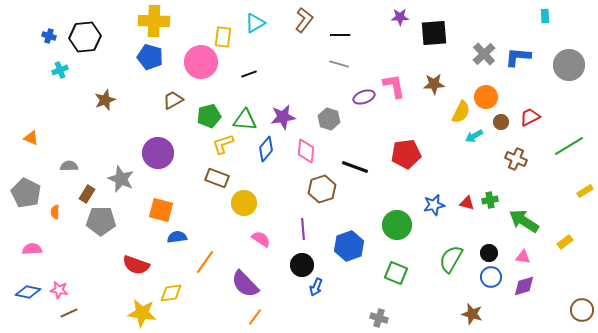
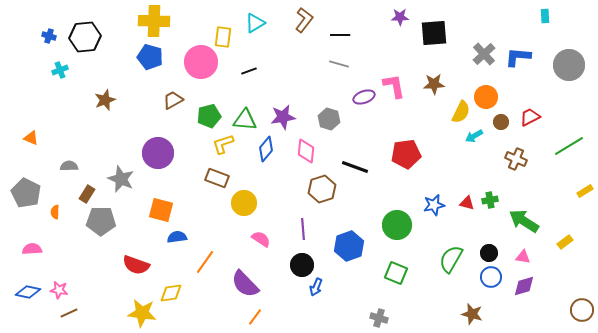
black line at (249, 74): moved 3 px up
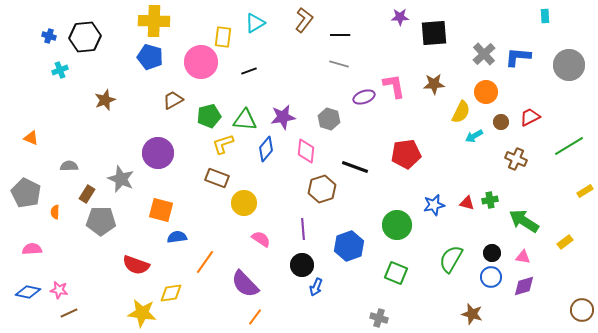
orange circle at (486, 97): moved 5 px up
black circle at (489, 253): moved 3 px right
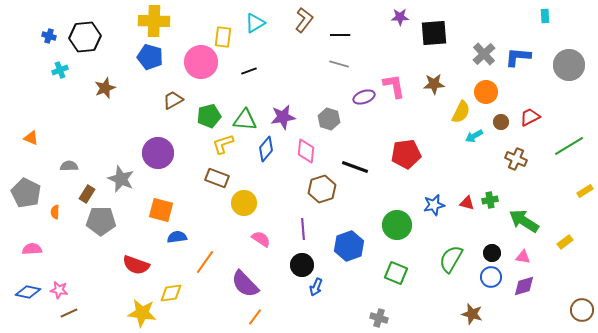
brown star at (105, 100): moved 12 px up
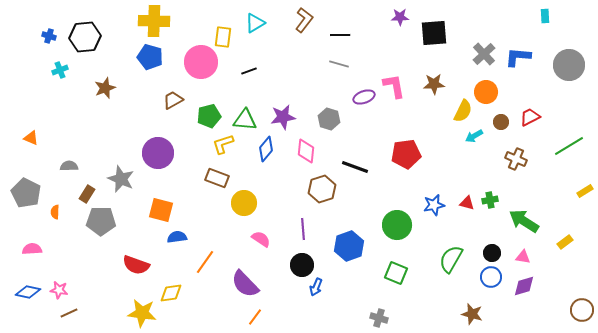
yellow semicircle at (461, 112): moved 2 px right, 1 px up
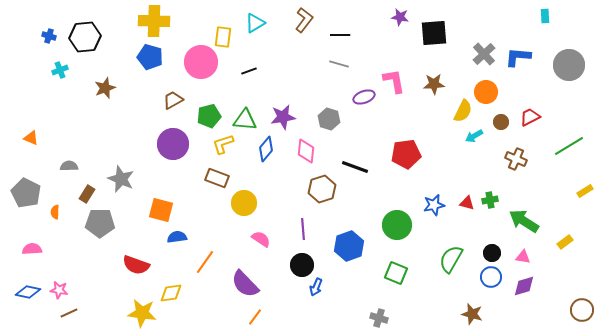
purple star at (400, 17): rotated 12 degrees clockwise
pink L-shape at (394, 86): moved 5 px up
purple circle at (158, 153): moved 15 px right, 9 px up
gray pentagon at (101, 221): moved 1 px left, 2 px down
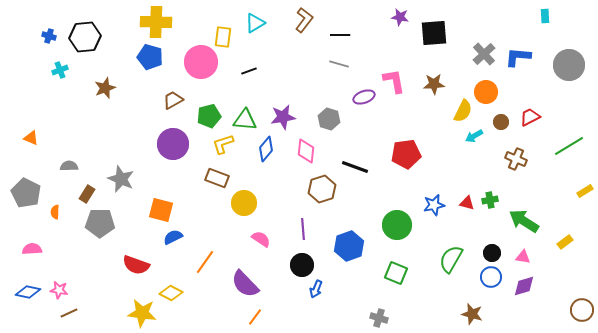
yellow cross at (154, 21): moved 2 px right, 1 px down
blue semicircle at (177, 237): moved 4 px left; rotated 18 degrees counterclockwise
blue arrow at (316, 287): moved 2 px down
yellow diamond at (171, 293): rotated 35 degrees clockwise
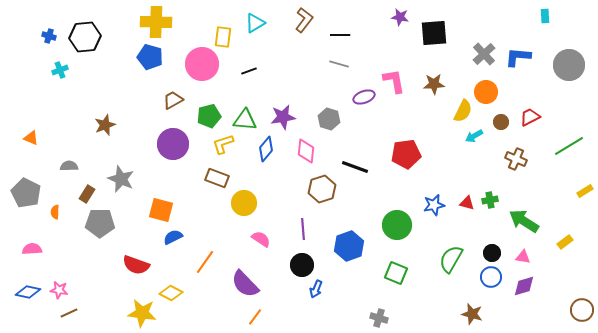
pink circle at (201, 62): moved 1 px right, 2 px down
brown star at (105, 88): moved 37 px down
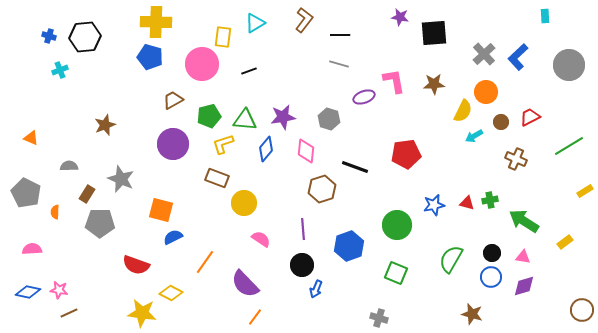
blue L-shape at (518, 57): rotated 48 degrees counterclockwise
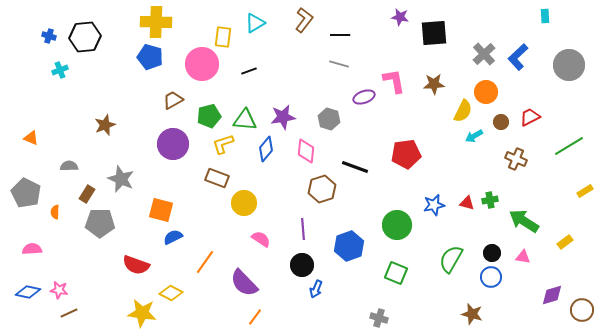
purple semicircle at (245, 284): moved 1 px left, 1 px up
purple diamond at (524, 286): moved 28 px right, 9 px down
